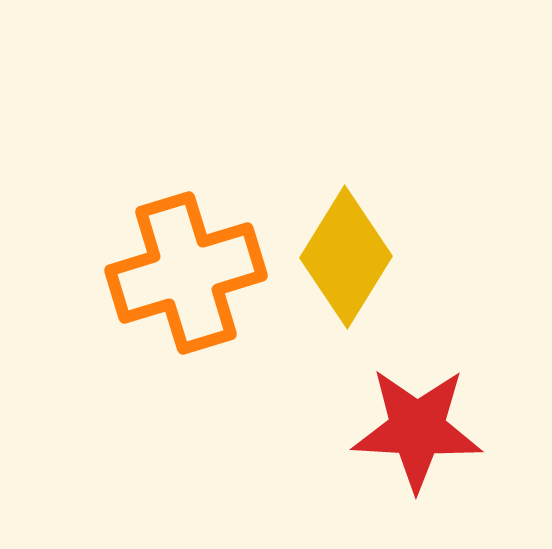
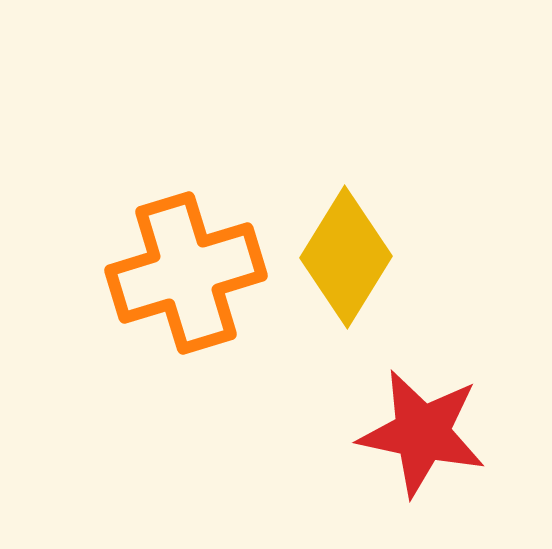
red star: moved 5 px right, 4 px down; rotated 9 degrees clockwise
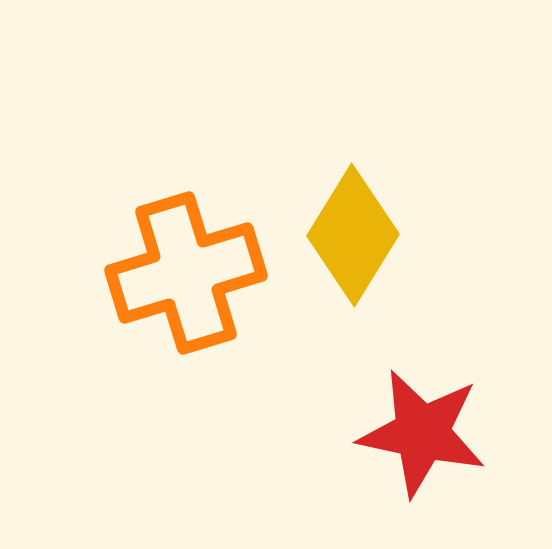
yellow diamond: moved 7 px right, 22 px up
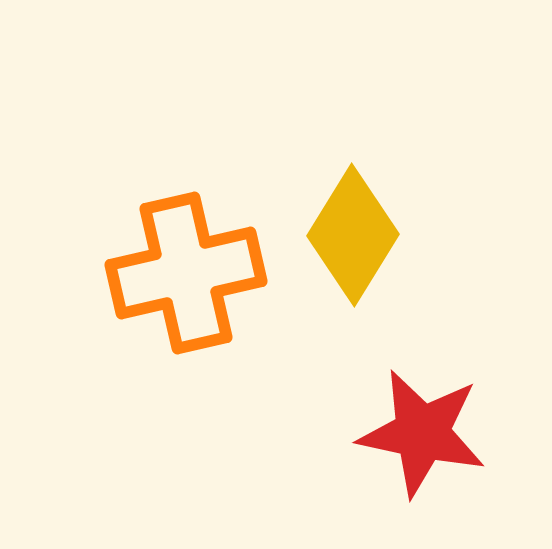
orange cross: rotated 4 degrees clockwise
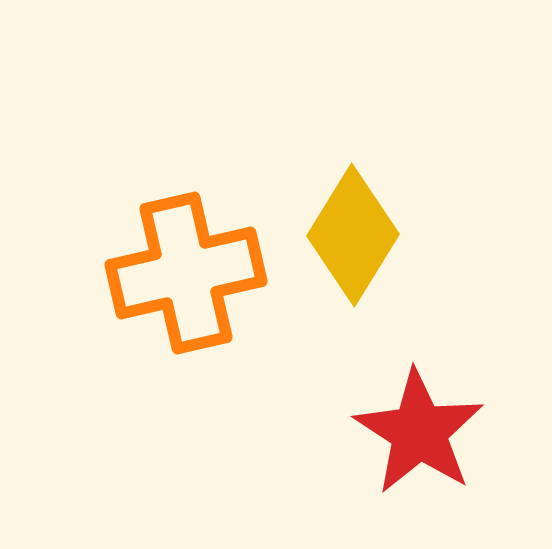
red star: moved 3 px left, 1 px up; rotated 21 degrees clockwise
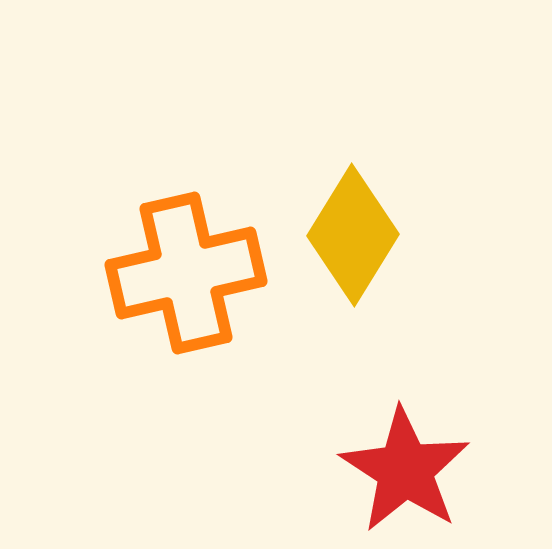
red star: moved 14 px left, 38 px down
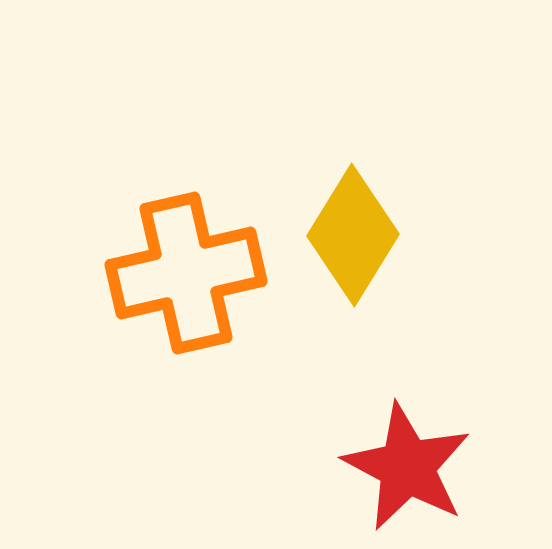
red star: moved 2 px right, 3 px up; rotated 5 degrees counterclockwise
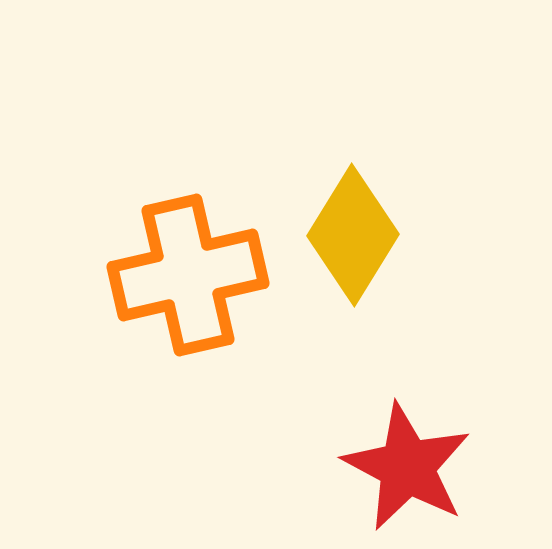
orange cross: moved 2 px right, 2 px down
